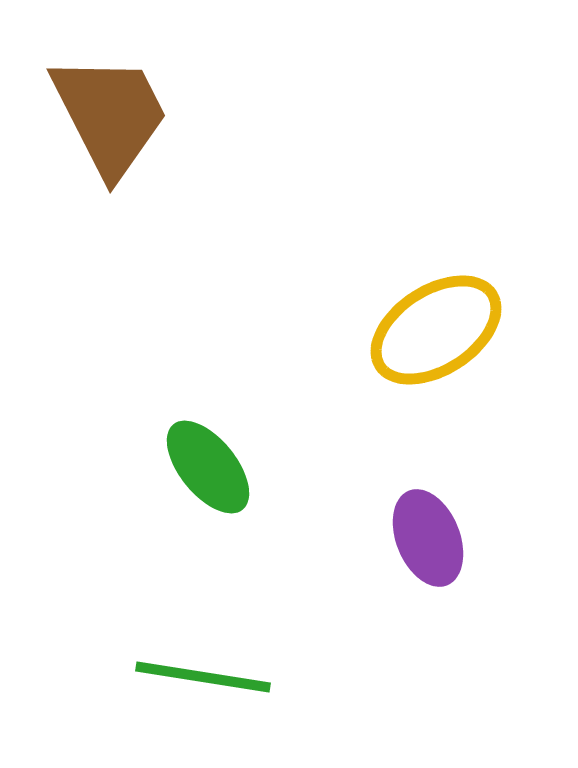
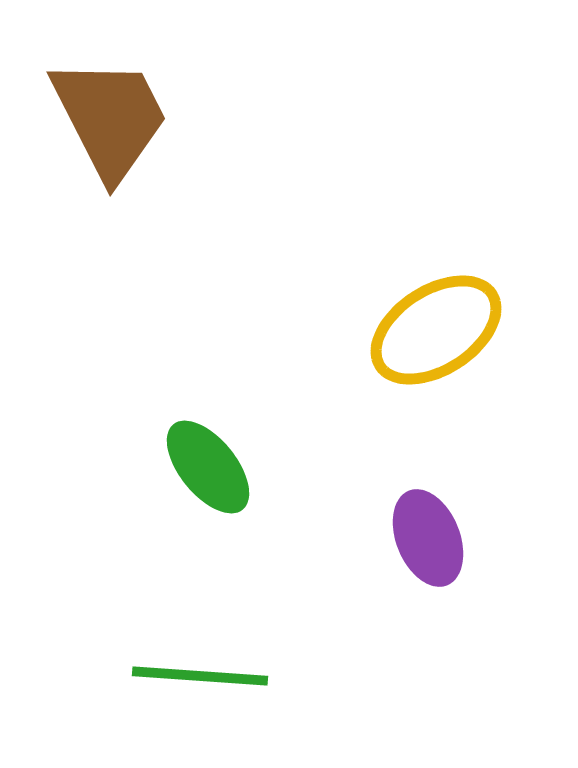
brown trapezoid: moved 3 px down
green line: moved 3 px left, 1 px up; rotated 5 degrees counterclockwise
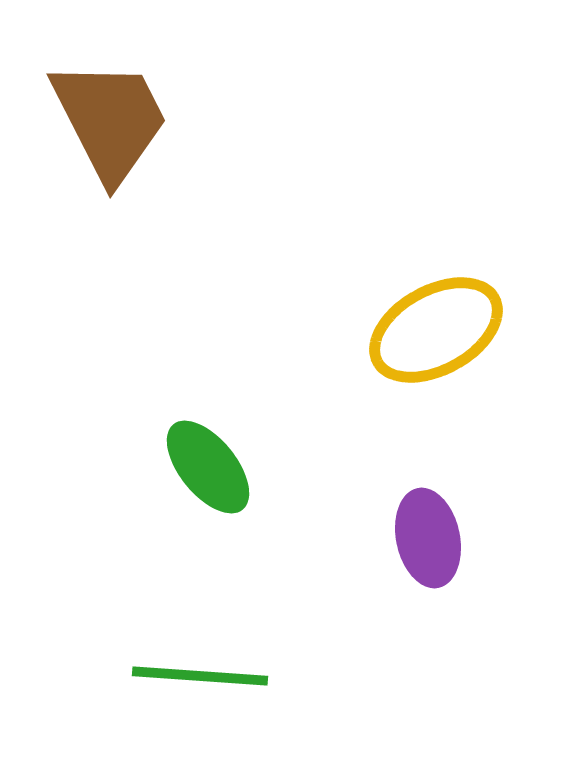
brown trapezoid: moved 2 px down
yellow ellipse: rotated 4 degrees clockwise
purple ellipse: rotated 10 degrees clockwise
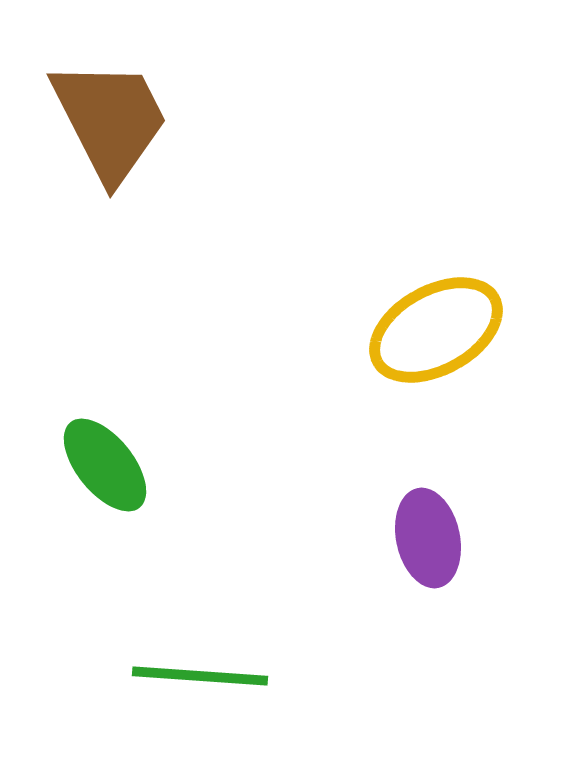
green ellipse: moved 103 px left, 2 px up
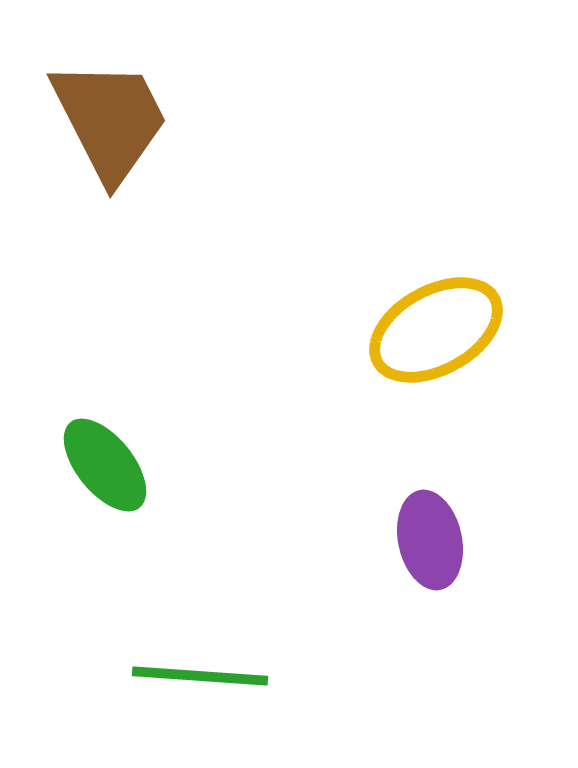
purple ellipse: moved 2 px right, 2 px down
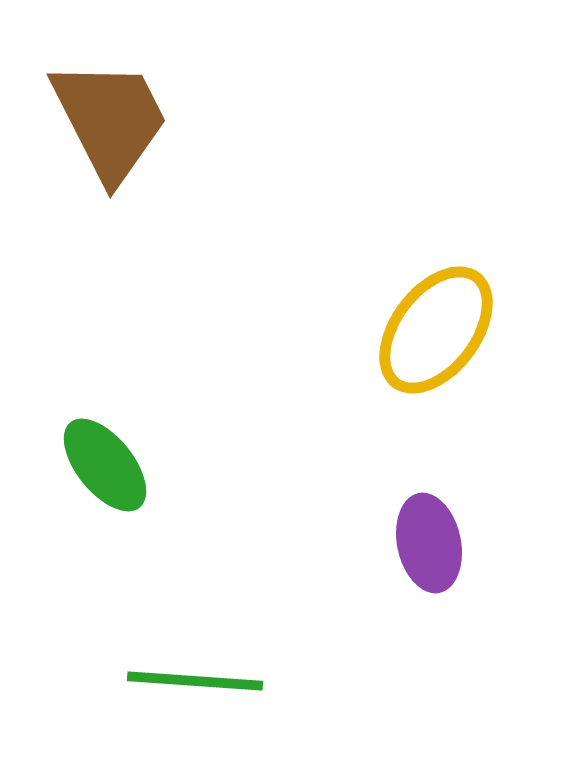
yellow ellipse: rotated 24 degrees counterclockwise
purple ellipse: moved 1 px left, 3 px down
green line: moved 5 px left, 5 px down
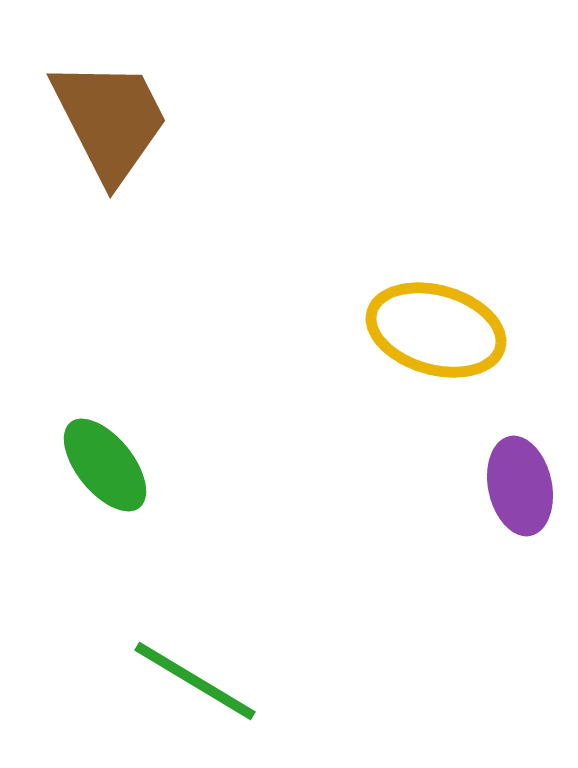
yellow ellipse: rotated 69 degrees clockwise
purple ellipse: moved 91 px right, 57 px up
green line: rotated 27 degrees clockwise
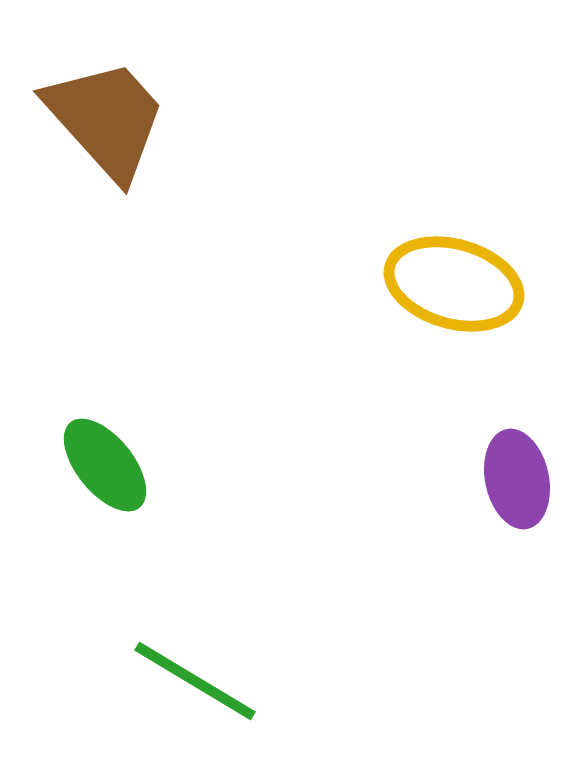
brown trapezoid: moved 4 px left, 1 px up; rotated 15 degrees counterclockwise
yellow ellipse: moved 18 px right, 46 px up
purple ellipse: moved 3 px left, 7 px up
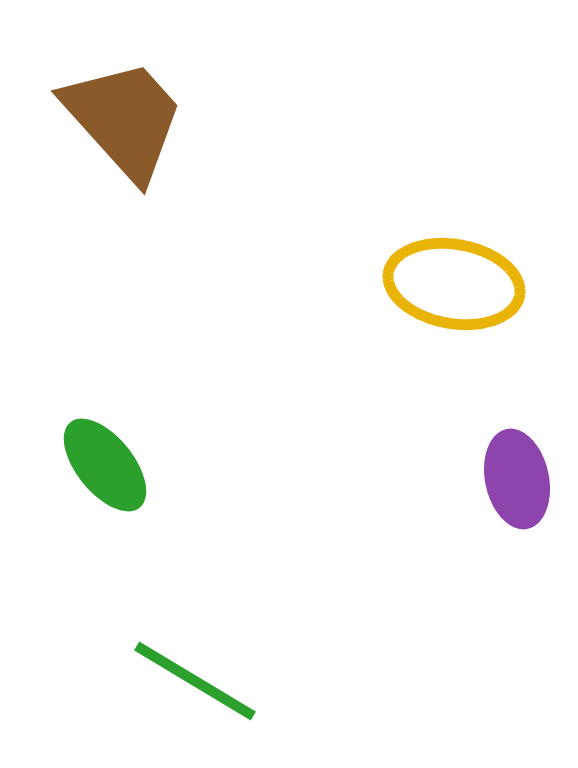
brown trapezoid: moved 18 px right
yellow ellipse: rotated 6 degrees counterclockwise
